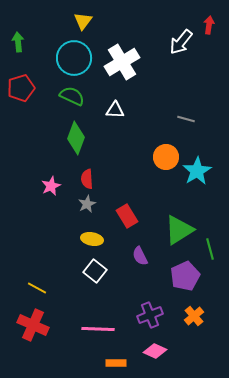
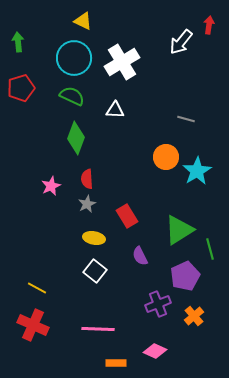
yellow triangle: rotated 42 degrees counterclockwise
yellow ellipse: moved 2 px right, 1 px up
purple cross: moved 8 px right, 11 px up
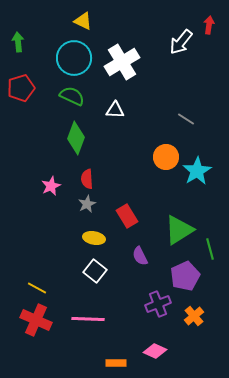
gray line: rotated 18 degrees clockwise
red cross: moved 3 px right, 5 px up
pink line: moved 10 px left, 10 px up
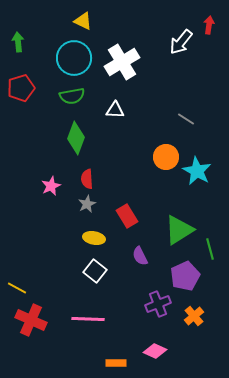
green semicircle: rotated 145 degrees clockwise
cyan star: rotated 12 degrees counterclockwise
yellow line: moved 20 px left
red cross: moved 5 px left
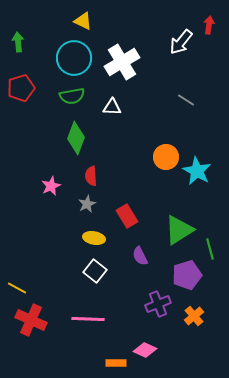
white triangle: moved 3 px left, 3 px up
gray line: moved 19 px up
red semicircle: moved 4 px right, 3 px up
purple pentagon: moved 2 px right, 1 px up; rotated 8 degrees clockwise
pink diamond: moved 10 px left, 1 px up
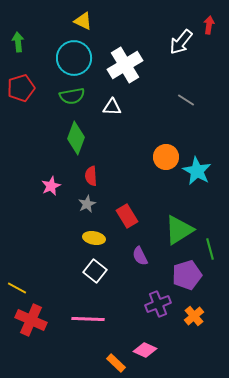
white cross: moved 3 px right, 3 px down
orange rectangle: rotated 42 degrees clockwise
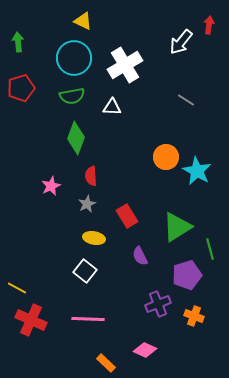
green triangle: moved 2 px left, 3 px up
white square: moved 10 px left
orange cross: rotated 30 degrees counterclockwise
orange rectangle: moved 10 px left
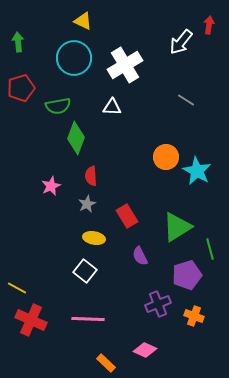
green semicircle: moved 14 px left, 10 px down
